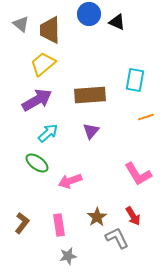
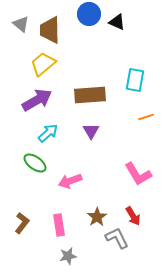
purple triangle: rotated 12 degrees counterclockwise
green ellipse: moved 2 px left
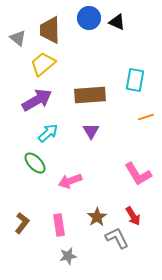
blue circle: moved 4 px down
gray triangle: moved 3 px left, 14 px down
green ellipse: rotated 10 degrees clockwise
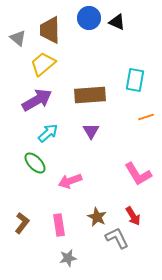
brown star: rotated 12 degrees counterclockwise
gray star: moved 2 px down
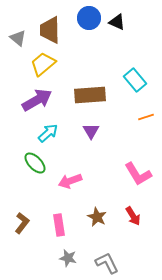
cyan rectangle: rotated 50 degrees counterclockwise
gray L-shape: moved 10 px left, 25 px down
gray star: rotated 24 degrees clockwise
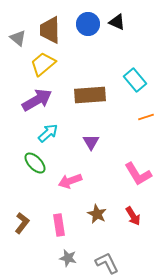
blue circle: moved 1 px left, 6 px down
purple triangle: moved 11 px down
brown star: moved 3 px up
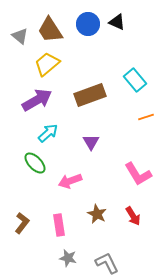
brown trapezoid: rotated 32 degrees counterclockwise
gray triangle: moved 2 px right, 2 px up
yellow trapezoid: moved 4 px right
brown rectangle: rotated 16 degrees counterclockwise
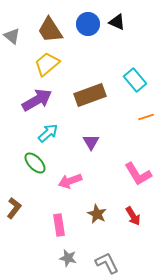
gray triangle: moved 8 px left
brown L-shape: moved 8 px left, 15 px up
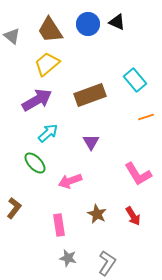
gray L-shape: rotated 60 degrees clockwise
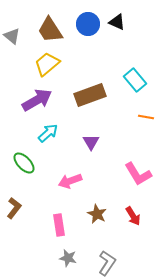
orange line: rotated 28 degrees clockwise
green ellipse: moved 11 px left
